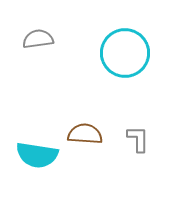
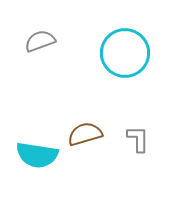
gray semicircle: moved 2 px right, 2 px down; rotated 12 degrees counterclockwise
brown semicircle: rotated 20 degrees counterclockwise
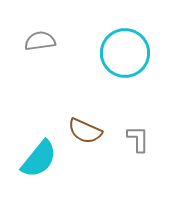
gray semicircle: rotated 12 degrees clockwise
brown semicircle: moved 3 px up; rotated 140 degrees counterclockwise
cyan semicircle: moved 2 px right, 4 px down; rotated 60 degrees counterclockwise
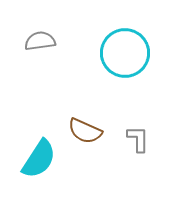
cyan semicircle: rotated 6 degrees counterclockwise
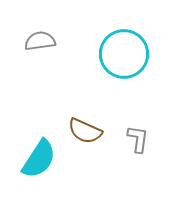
cyan circle: moved 1 px left, 1 px down
gray L-shape: rotated 8 degrees clockwise
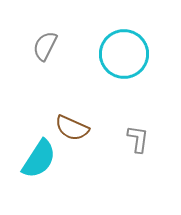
gray semicircle: moved 5 px right, 5 px down; rotated 56 degrees counterclockwise
brown semicircle: moved 13 px left, 3 px up
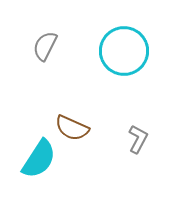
cyan circle: moved 3 px up
gray L-shape: rotated 20 degrees clockwise
